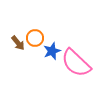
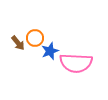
blue star: moved 2 px left
pink semicircle: rotated 40 degrees counterclockwise
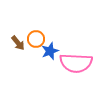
orange circle: moved 1 px right, 1 px down
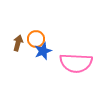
brown arrow: rotated 126 degrees counterclockwise
blue star: moved 7 px left
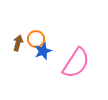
pink semicircle: rotated 60 degrees counterclockwise
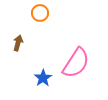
orange circle: moved 4 px right, 26 px up
blue star: moved 27 px down; rotated 12 degrees counterclockwise
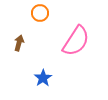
brown arrow: moved 1 px right
pink semicircle: moved 22 px up
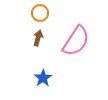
brown arrow: moved 19 px right, 5 px up
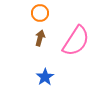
brown arrow: moved 2 px right
blue star: moved 2 px right, 1 px up
